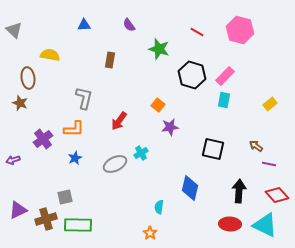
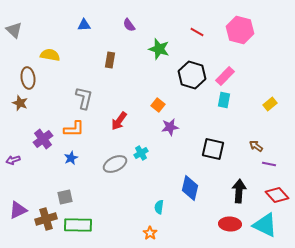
blue star: moved 4 px left
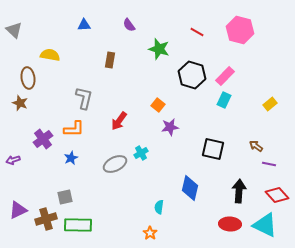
cyan rectangle: rotated 14 degrees clockwise
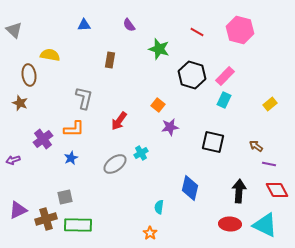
brown ellipse: moved 1 px right, 3 px up
black square: moved 7 px up
gray ellipse: rotated 10 degrees counterclockwise
red diamond: moved 5 px up; rotated 15 degrees clockwise
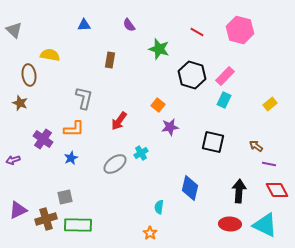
purple cross: rotated 18 degrees counterclockwise
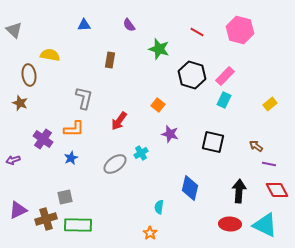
purple star: moved 7 px down; rotated 24 degrees clockwise
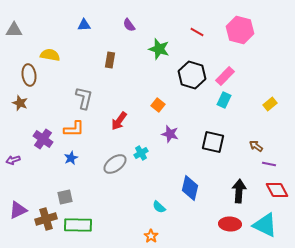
gray triangle: rotated 42 degrees counterclockwise
cyan semicircle: rotated 56 degrees counterclockwise
orange star: moved 1 px right, 3 px down
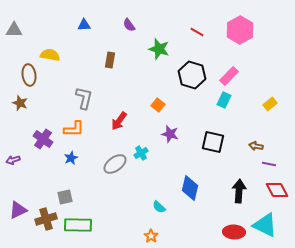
pink hexagon: rotated 16 degrees clockwise
pink rectangle: moved 4 px right
brown arrow: rotated 24 degrees counterclockwise
red ellipse: moved 4 px right, 8 px down
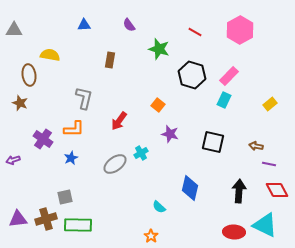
red line: moved 2 px left
purple triangle: moved 9 px down; rotated 18 degrees clockwise
